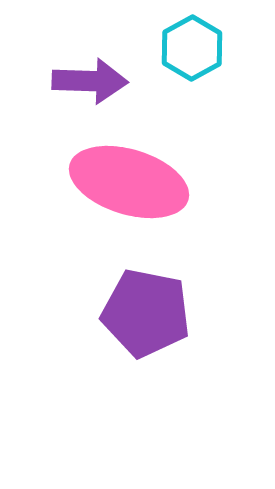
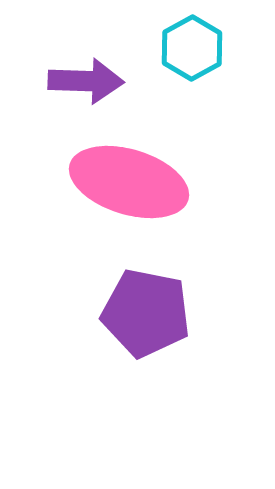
purple arrow: moved 4 px left
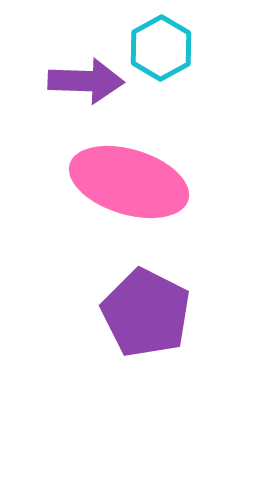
cyan hexagon: moved 31 px left
purple pentagon: rotated 16 degrees clockwise
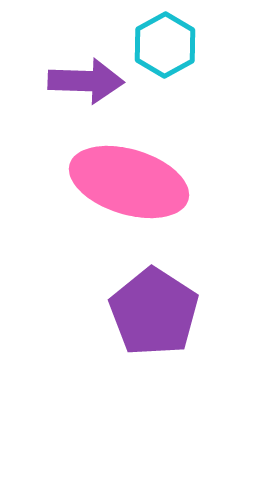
cyan hexagon: moved 4 px right, 3 px up
purple pentagon: moved 8 px right, 1 px up; rotated 6 degrees clockwise
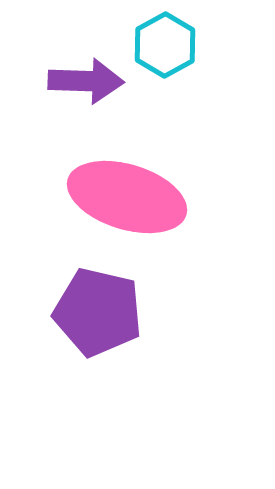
pink ellipse: moved 2 px left, 15 px down
purple pentagon: moved 56 px left; rotated 20 degrees counterclockwise
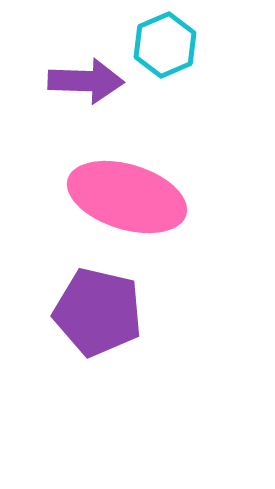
cyan hexagon: rotated 6 degrees clockwise
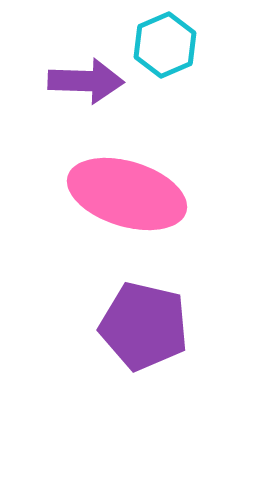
pink ellipse: moved 3 px up
purple pentagon: moved 46 px right, 14 px down
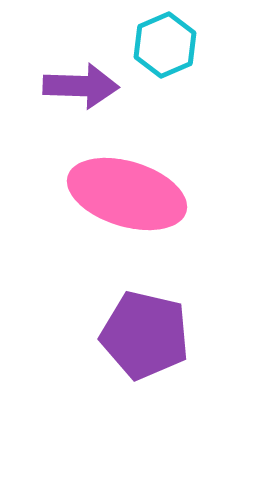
purple arrow: moved 5 px left, 5 px down
purple pentagon: moved 1 px right, 9 px down
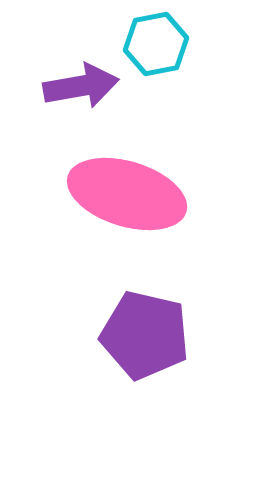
cyan hexagon: moved 9 px left, 1 px up; rotated 12 degrees clockwise
purple arrow: rotated 12 degrees counterclockwise
